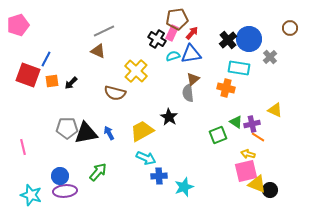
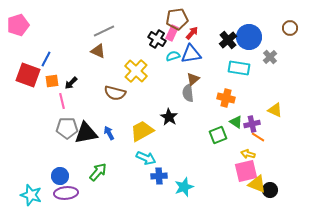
blue circle at (249, 39): moved 2 px up
orange cross at (226, 88): moved 10 px down
pink line at (23, 147): moved 39 px right, 46 px up
purple ellipse at (65, 191): moved 1 px right, 2 px down
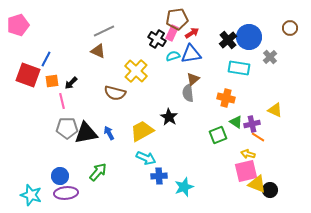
red arrow at (192, 33): rotated 16 degrees clockwise
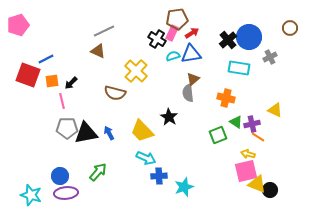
gray cross at (270, 57): rotated 16 degrees clockwise
blue line at (46, 59): rotated 35 degrees clockwise
yellow trapezoid at (142, 131): rotated 105 degrees counterclockwise
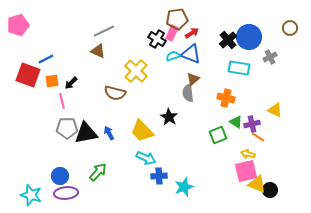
blue triangle at (191, 54): rotated 30 degrees clockwise
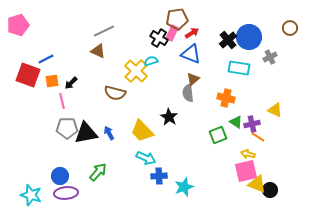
black cross at (157, 39): moved 2 px right, 1 px up
cyan semicircle at (173, 56): moved 22 px left, 5 px down
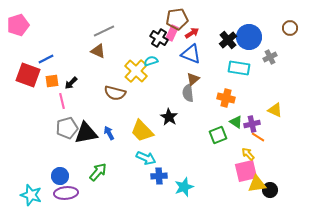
gray pentagon at (67, 128): rotated 15 degrees counterclockwise
yellow arrow at (248, 154): rotated 32 degrees clockwise
yellow triangle at (257, 184): rotated 30 degrees counterclockwise
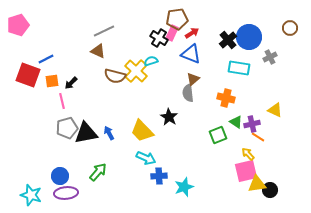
brown semicircle at (115, 93): moved 17 px up
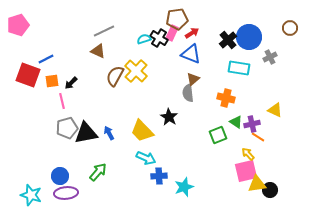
cyan semicircle at (151, 61): moved 7 px left, 22 px up
brown semicircle at (115, 76): rotated 105 degrees clockwise
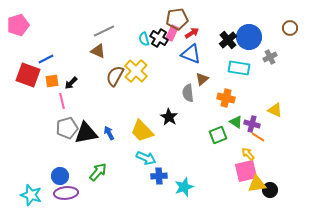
cyan semicircle at (144, 39): rotated 88 degrees counterclockwise
brown triangle at (193, 79): moved 9 px right
purple cross at (252, 124): rotated 28 degrees clockwise
